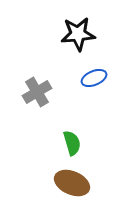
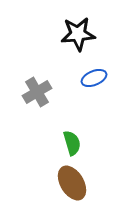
brown ellipse: rotated 36 degrees clockwise
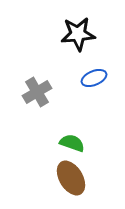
green semicircle: rotated 55 degrees counterclockwise
brown ellipse: moved 1 px left, 5 px up
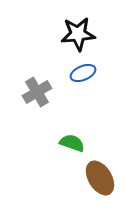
blue ellipse: moved 11 px left, 5 px up
brown ellipse: moved 29 px right
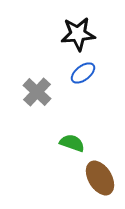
blue ellipse: rotated 15 degrees counterclockwise
gray cross: rotated 16 degrees counterclockwise
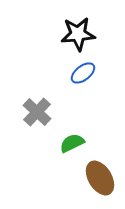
gray cross: moved 20 px down
green semicircle: rotated 45 degrees counterclockwise
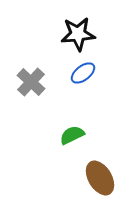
gray cross: moved 6 px left, 30 px up
green semicircle: moved 8 px up
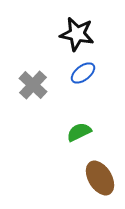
black star: moved 1 px left; rotated 16 degrees clockwise
gray cross: moved 2 px right, 3 px down
green semicircle: moved 7 px right, 3 px up
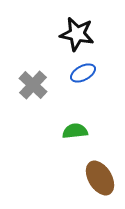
blue ellipse: rotated 10 degrees clockwise
green semicircle: moved 4 px left, 1 px up; rotated 20 degrees clockwise
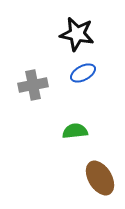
gray cross: rotated 36 degrees clockwise
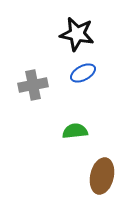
brown ellipse: moved 2 px right, 2 px up; rotated 44 degrees clockwise
